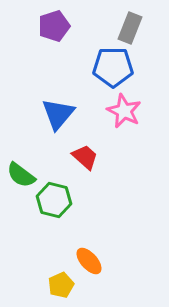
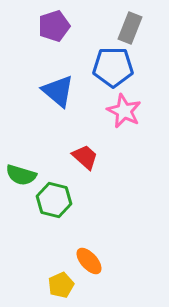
blue triangle: moved 23 px up; rotated 30 degrees counterclockwise
green semicircle: rotated 20 degrees counterclockwise
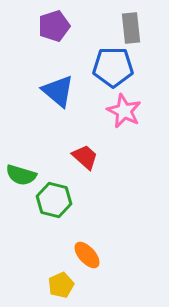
gray rectangle: moved 1 px right; rotated 28 degrees counterclockwise
orange ellipse: moved 2 px left, 6 px up
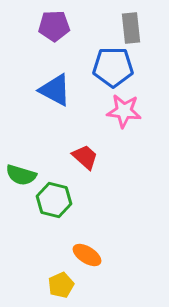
purple pentagon: rotated 16 degrees clockwise
blue triangle: moved 3 px left, 1 px up; rotated 12 degrees counterclockwise
pink star: rotated 20 degrees counterclockwise
orange ellipse: rotated 16 degrees counterclockwise
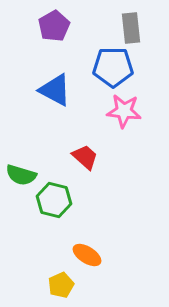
purple pentagon: rotated 28 degrees counterclockwise
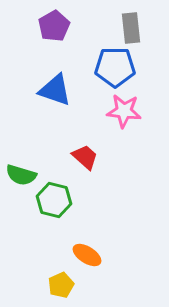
blue pentagon: moved 2 px right
blue triangle: rotated 9 degrees counterclockwise
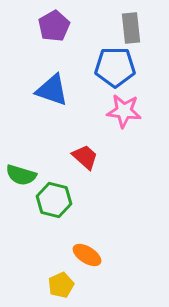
blue triangle: moved 3 px left
